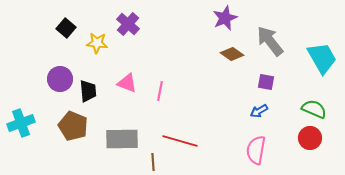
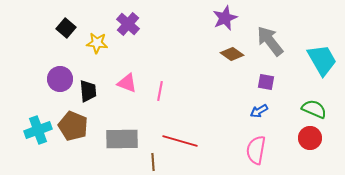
cyan trapezoid: moved 2 px down
cyan cross: moved 17 px right, 7 px down
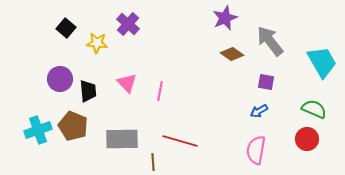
cyan trapezoid: moved 2 px down
pink triangle: rotated 25 degrees clockwise
red circle: moved 3 px left, 1 px down
